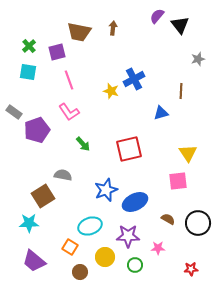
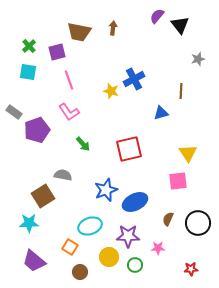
brown semicircle: rotated 96 degrees counterclockwise
yellow circle: moved 4 px right
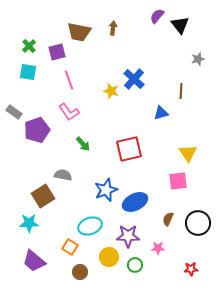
blue cross: rotated 20 degrees counterclockwise
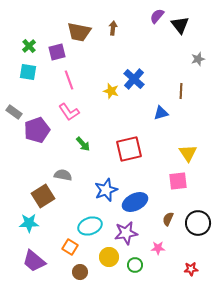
purple star: moved 2 px left, 3 px up; rotated 10 degrees counterclockwise
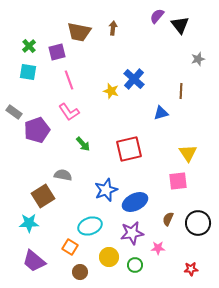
purple star: moved 6 px right
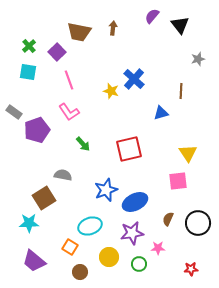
purple semicircle: moved 5 px left
purple square: rotated 30 degrees counterclockwise
brown square: moved 1 px right, 2 px down
green circle: moved 4 px right, 1 px up
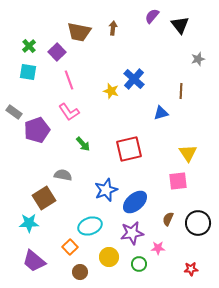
blue ellipse: rotated 15 degrees counterclockwise
orange square: rotated 14 degrees clockwise
